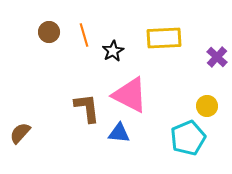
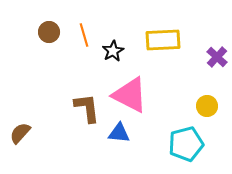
yellow rectangle: moved 1 px left, 2 px down
cyan pentagon: moved 2 px left, 6 px down; rotated 8 degrees clockwise
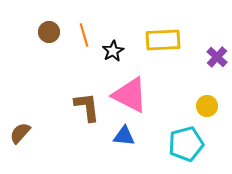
brown L-shape: moved 1 px up
blue triangle: moved 5 px right, 3 px down
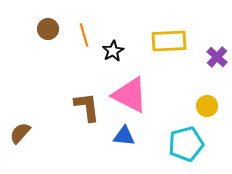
brown circle: moved 1 px left, 3 px up
yellow rectangle: moved 6 px right, 1 px down
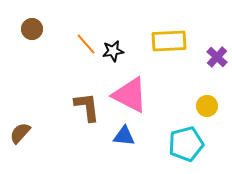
brown circle: moved 16 px left
orange line: moved 2 px right, 9 px down; rotated 25 degrees counterclockwise
black star: rotated 20 degrees clockwise
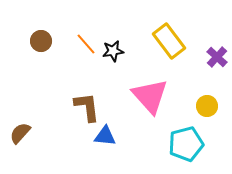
brown circle: moved 9 px right, 12 px down
yellow rectangle: rotated 56 degrees clockwise
pink triangle: moved 20 px right, 1 px down; rotated 21 degrees clockwise
blue triangle: moved 19 px left
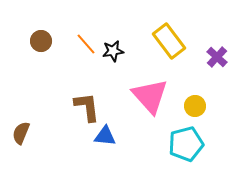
yellow circle: moved 12 px left
brown semicircle: moved 1 px right; rotated 20 degrees counterclockwise
